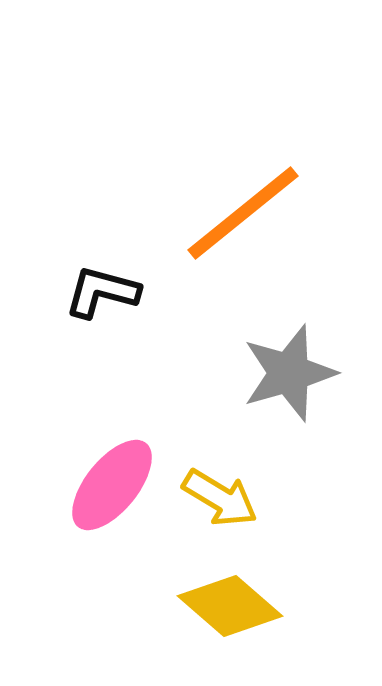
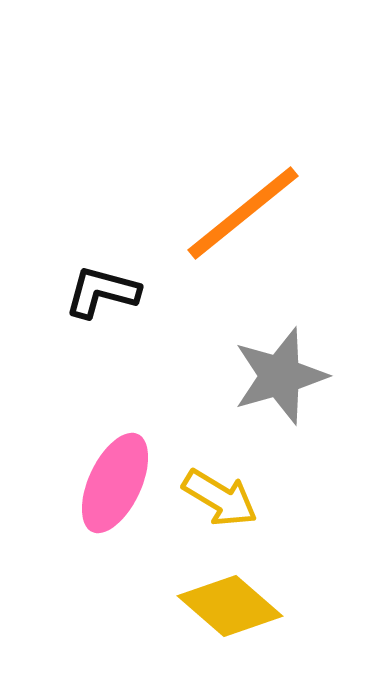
gray star: moved 9 px left, 3 px down
pink ellipse: moved 3 px right, 2 px up; rotated 14 degrees counterclockwise
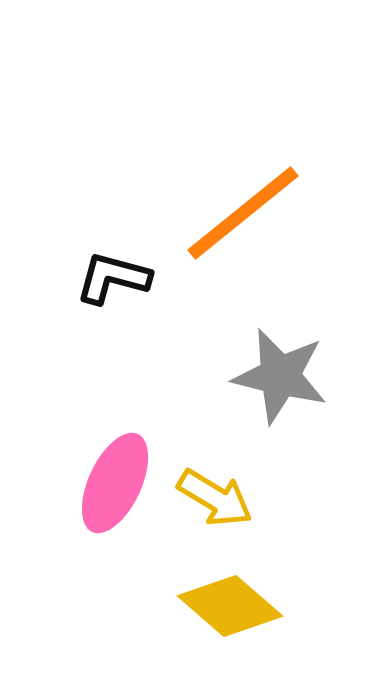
black L-shape: moved 11 px right, 14 px up
gray star: rotated 30 degrees clockwise
yellow arrow: moved 5 px left
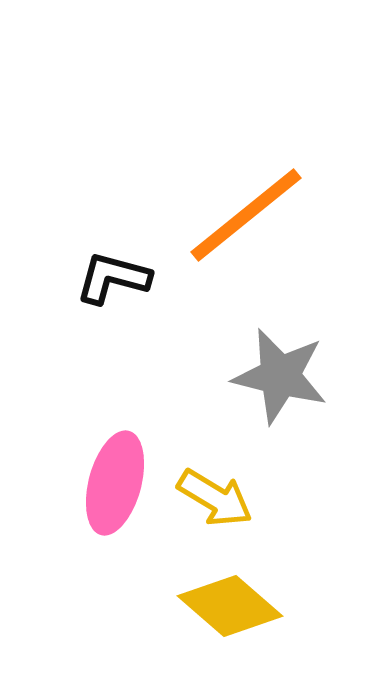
orange line: moved 3 px right, 2 px down
pink ellipse: rotated 10 degrees counterclockwise
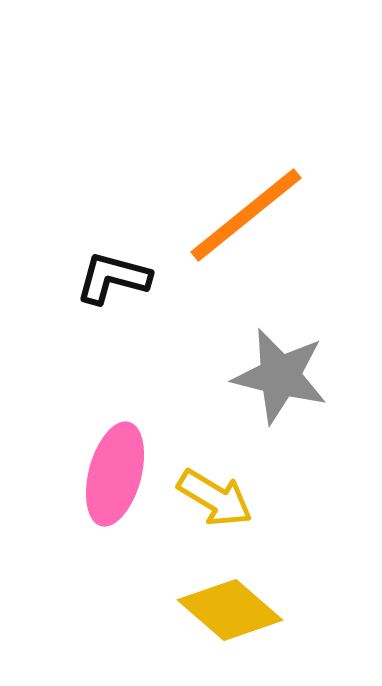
pink ellipse: moved 9 px up
yellow diamond: moved 4 px down
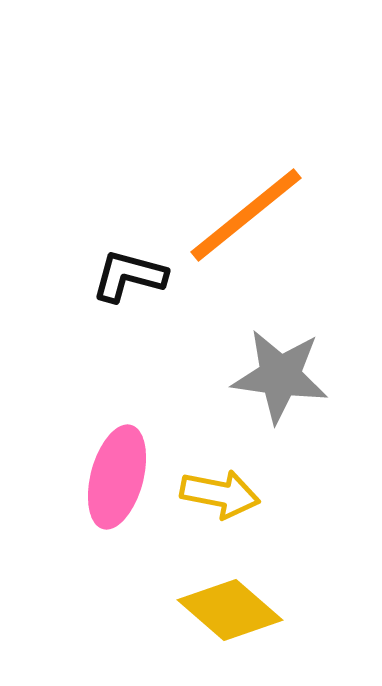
black L-shape: moved 16 px right, 2 px up
gray star: rotated 6 degrees counterclockwise
pink ellipse: moved 2 px right, 3 px down
yellow arrow: moved 5 px right, 4 px up; rotated 20 degrees counterclockwise
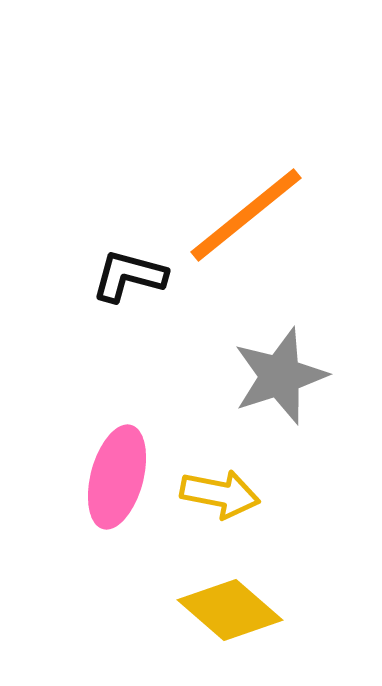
gray star: rotated 26 degrees counterclockwise
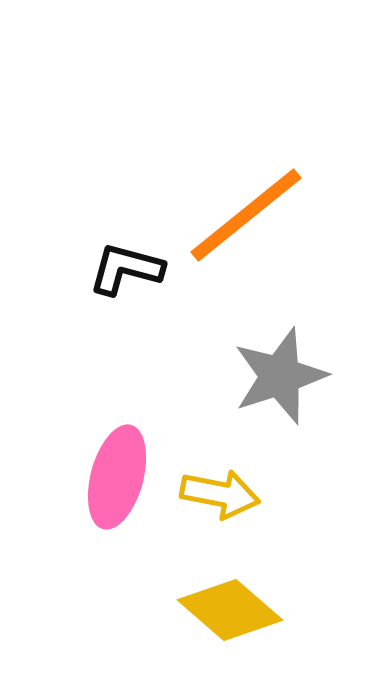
black L-shape: moved 3 px left, 7 px up
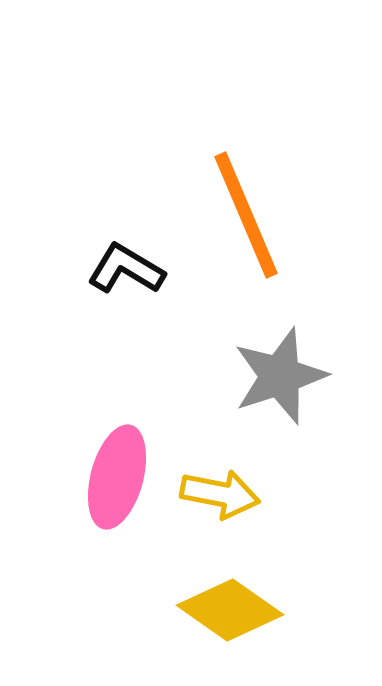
orange line: rotated 74 degrees counterclockwise
black L-shape: rotated 16 degrees clockwise
yellow diamond: rotated 6 degrees counterclockwise
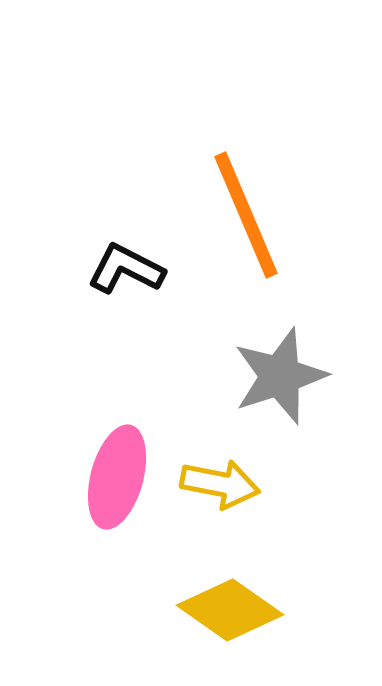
black L-shape: rotated 4 degrees counterclockwise
yellow arrow: moved 10 px up
